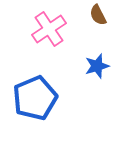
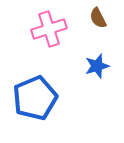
brown semicircle: moved 3 px down
pink cross: rotated 16 degrees clockwise
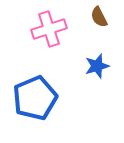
brown semicircle: moved 1 px right, 1 px up
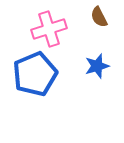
blue pentagon: moved 24 px up
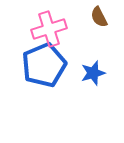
blue star: moved 4 px left, 7 px down
blue pentagon: moved 9 px right, 9 px up
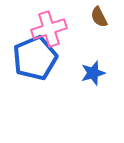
blue pentagon: moved 9 px left, 7 px up
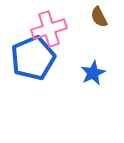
blue pentagon: moved 2 px left
blue star: rotated 10 degrees counterclockwise
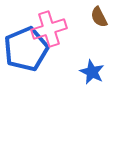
blue pentagon: moved 7 px left, 9 px up
blue star: moved 1 px left, 1 px up; rotated 20 degrees counterclockwise
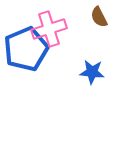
blue star: rotated 20 degrees counterclockwise
